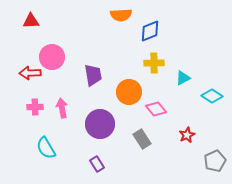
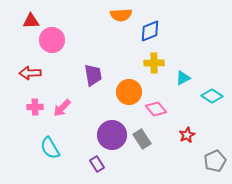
pink circle: moved 17 px up
pink arrow: rotated 126 degrees counterclockwise
purple circle: moved 12 px right, 11 px down
cyan semicircle: moved 4 px right
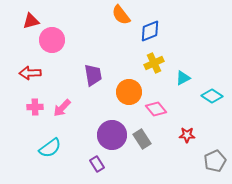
orange semicircle: rotated 55 degrees clockwise
red triangle: rotated 12 degrees counterclockwise
yellow cross: rotated 24 degrees counterclockwise
red star: rotated 28 degrees clockwise
cyan semicircle: rotated 95 degrees counterclockwise
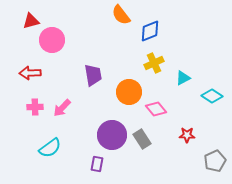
purple rectangle: rotated 42 degrees clockwise
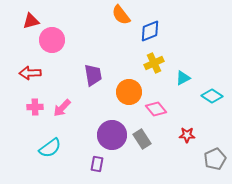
gray pentagon: moved 2 px up
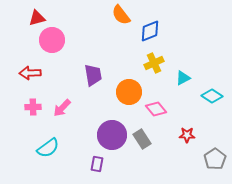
red triangle: moved 6 px right, 3 px up
pink cross: moved 2 px left
cyan semicircle: moved 2 px left
gray pentagon: rotated 10 degrees counterclockwise
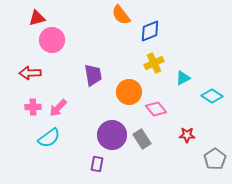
pink arrow: moved 4 px left
cyan semicircle: moved 1 px right, 10 px up
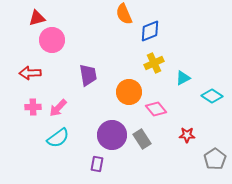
orange semicircle: moved 3 px right, 1 px up; rotated 15 degrees clockwise
purple trapezoid: moved 5 px left
cyan semicircle: moved 9 px right
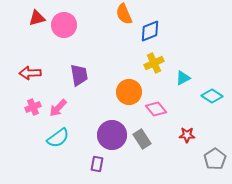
pink circle: moved 12 px right, 15 px up
purple trapezoid: moved 9 px left
pink cross: rotated 21 degrees counterclockwise
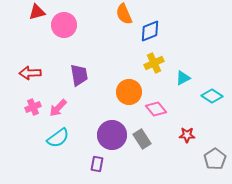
red triangle: moved 6 px up
